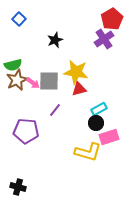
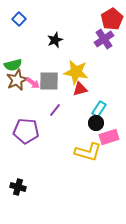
red triangle: moved 1 px right
cyan rectangle: rotated 28 degrees counterclockwise
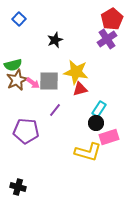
purple cross: moved 3 px right
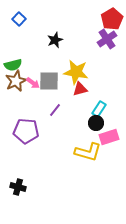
brown star: moved 1 px left, 1 px down
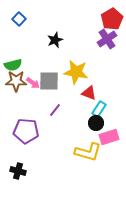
brown star: rotated 25 degrees clockwise
red triangle: moved 9 px right, 4 px down; rotated 35 degrees clockwise
black cross: moved 16 px up
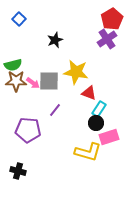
purple pentagon: moved 2 px right, 1 px up
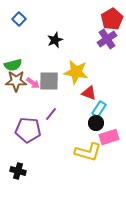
purple line: moved 4 px left, 4 px down
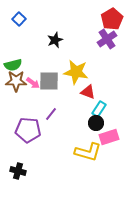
red triangle: moved 1 px left, 1 px up
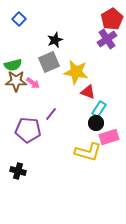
gray square: moved 19 px up; rotated 25 degrees counterclockwise
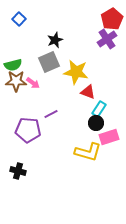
purple line: rotated 24 degrees clockwise
